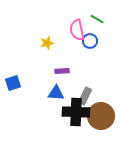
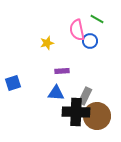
brown circle: moved 4 px left
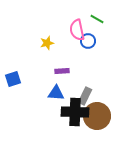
blue circle: moved 2 px left
blue square: moved 4 px up
black cross: moved 1 px left
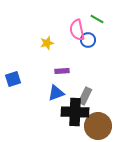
blue circle: moved 1 px up
blue triangle: rotated 24 degrees counterclockwise
brown circle: moved 1 px right, 10 px down
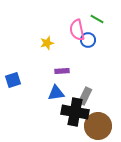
blue square: moved 1 px down
blue triangle: rotated 12 degrees clockwise
black cross: rotated 8 degrees clockwise
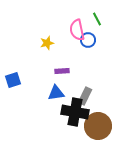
green line: rotated 32 degrees clockwise
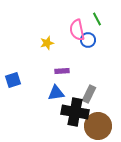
gray rectangle: moved 4 px right, 2 px up
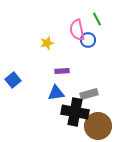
blue square: rotated 21 degrees counterclockwise
gray rectangle: rotated 48 degrees clockwise
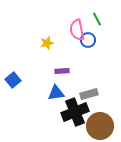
black cross: rotated 32 degrees counterclockwise
brown circle: moved 2 px right
